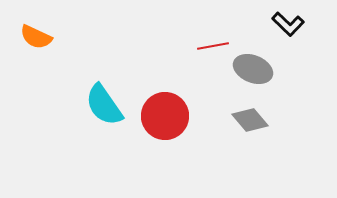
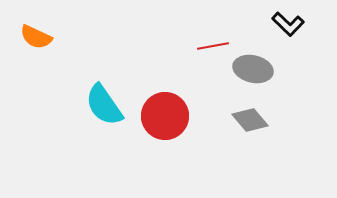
gray ellipse: rotated 9 degrees counterclockwise
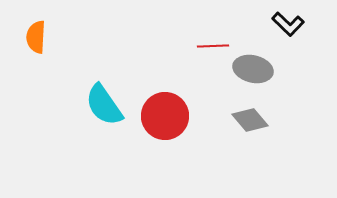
orange semicircle: rotated 68 degrees clockwise
red line: rotated 8 degrees clockwise
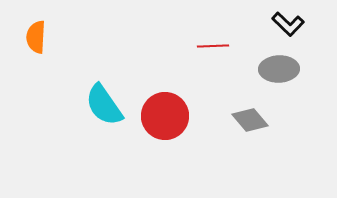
gray ellipse: moved 26 px right; rotated 15 degrees counterclockwise
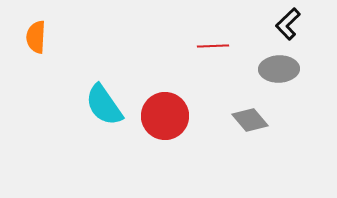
black L-shape: rotated 92 degrees clockwise
